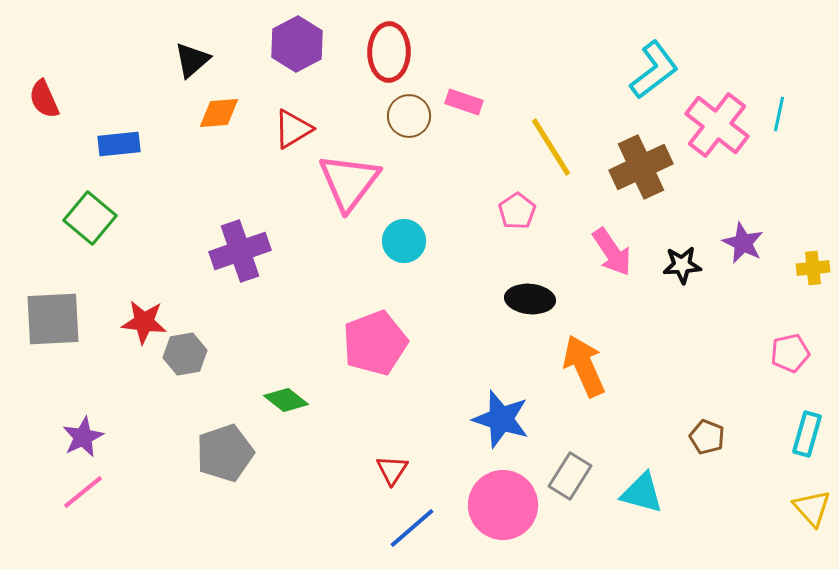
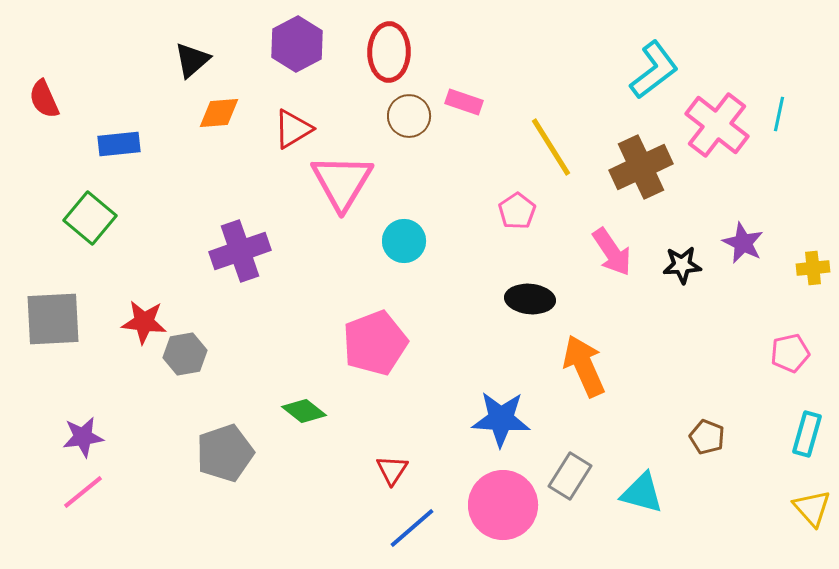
pink triangle at (349, 182): moved 7 px left; rotated 6 degrees counterclockwise
green diamond at (286, 400): moved 18 px right, 11 px down
blue star at (501, 419): rotated 14 degrees counterclockwise
purple star at (83, 437): rotated 18 degrees clockwise
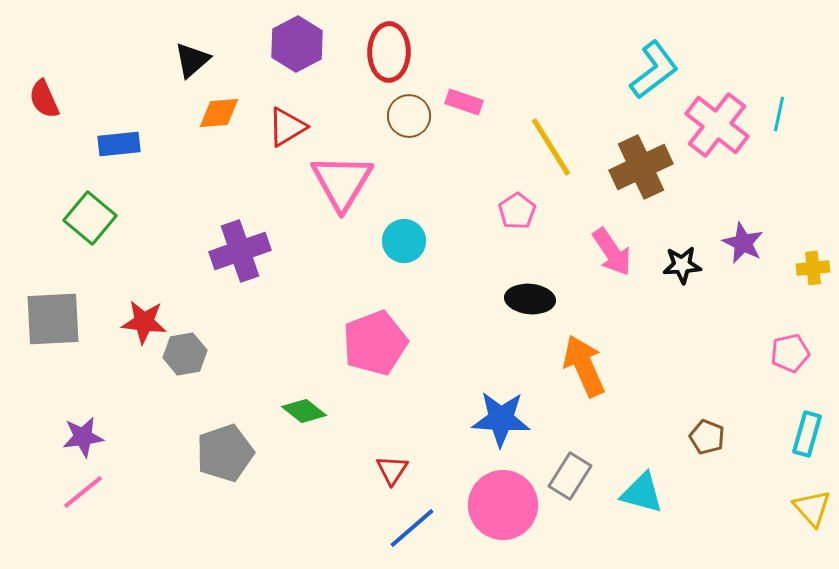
red triangle at (293, 129): moved 6 px left, 2 px up
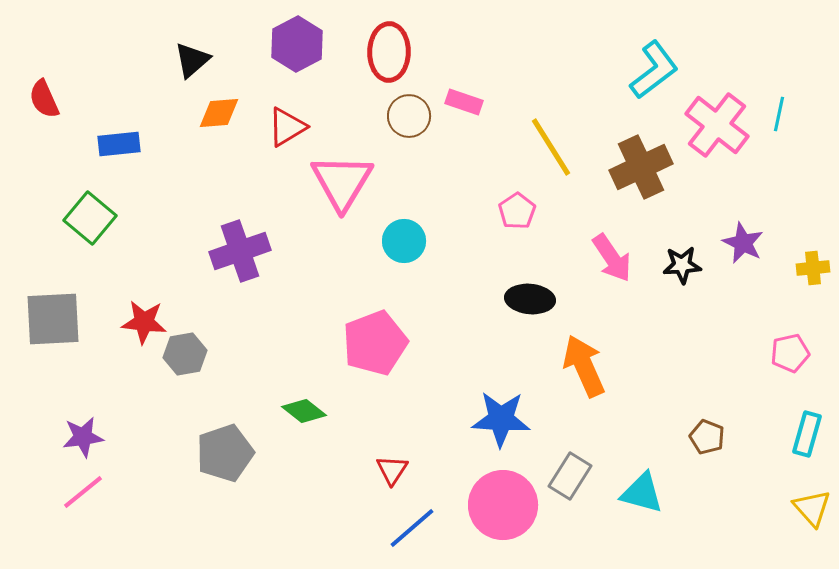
pink arrow at (612, 252): moved 6 px down
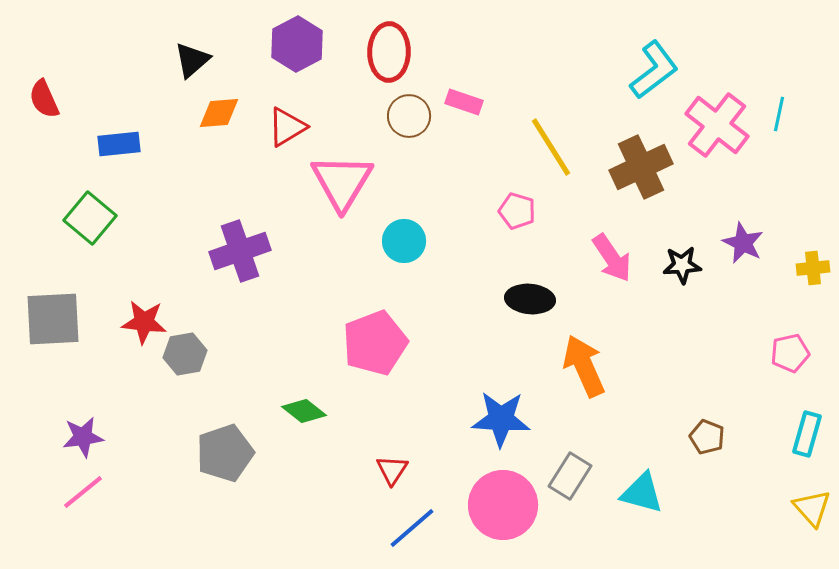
pink pentagon at (517, 211): rotated 21 degrees counterclockwise
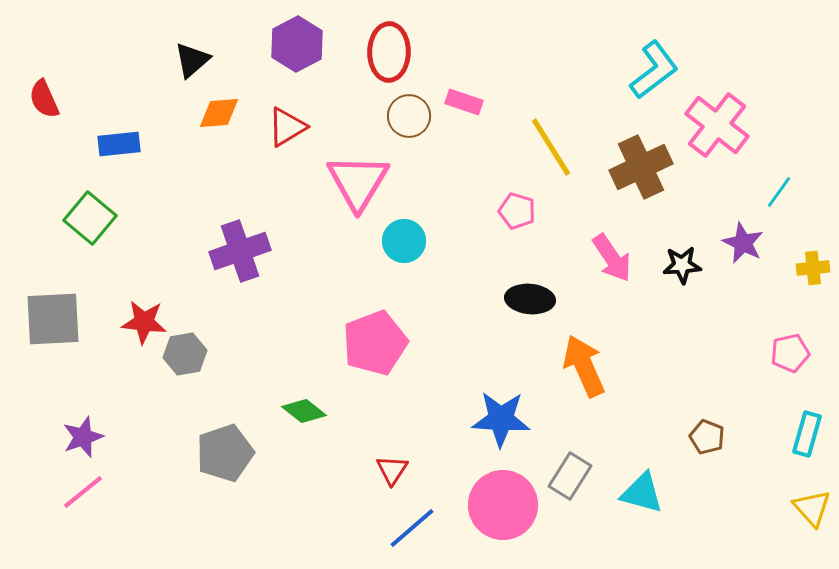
cyan line at (779, 114): moved 78 px down; rotated 24 degrees clockwise
pink triangle at (342, 182): moved 16 px right
purple star at (83, 437): rotated 12 degrees counterclockwise
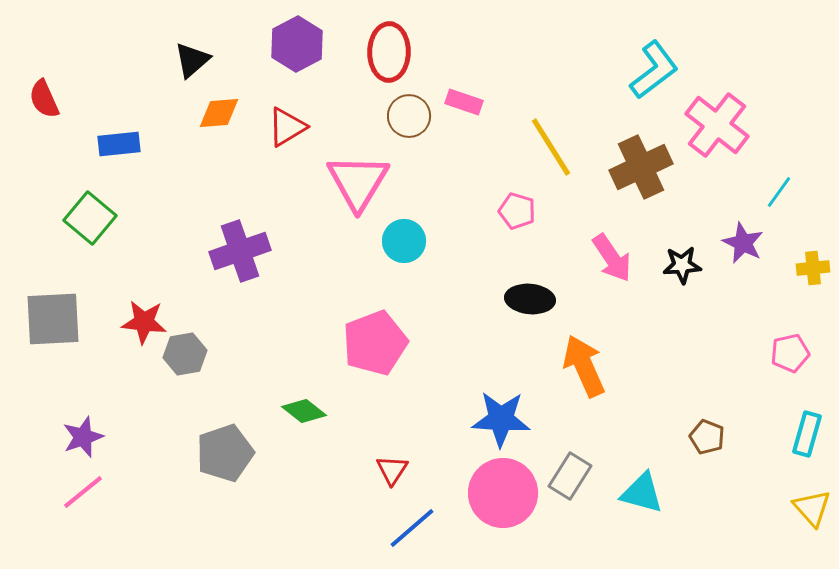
pink circle at (503, 505): moved 12 px up
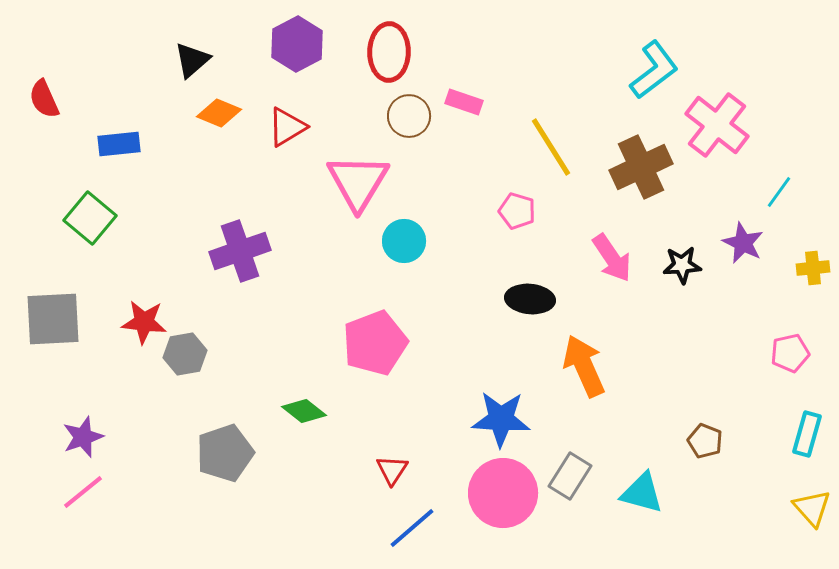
orange diamond at (219, 113): rotated 27 degrees clockwise
brown pentagon at (707, 437): moved 2 px left, 4 px down
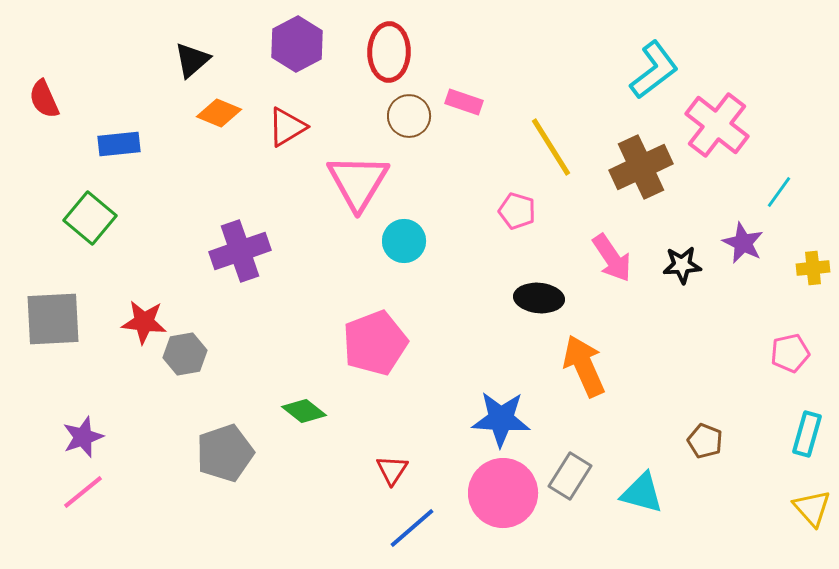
black ellipse at (530, 299): moved 9 px right, 1 px up
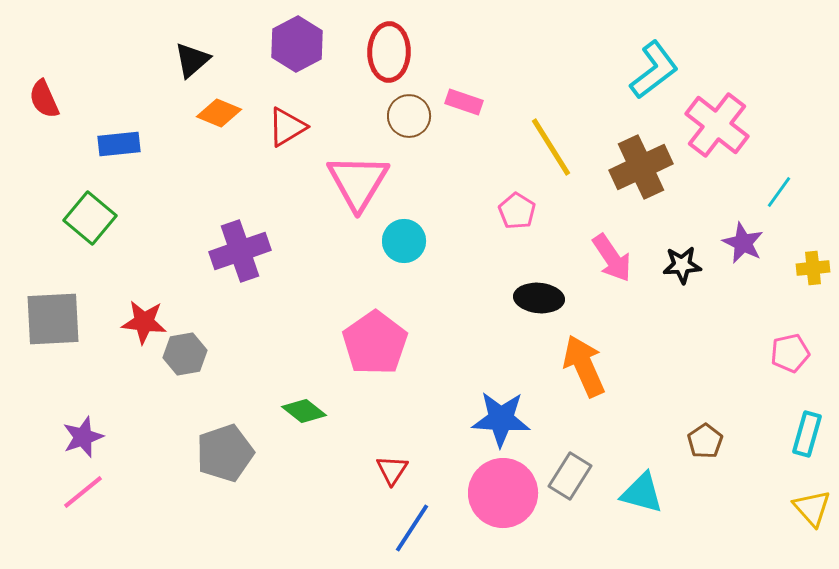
pink pentagon at (517, 211): rotated 15 degrees clockwise
pink pentagon at (375, 343): rotated 14 degrees counterclockwise
brown pentagon at (705, 441): rotated 16 degrees clockwise
blue line at (412, 528): rotated 16 degrees counterclockwise
